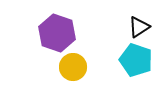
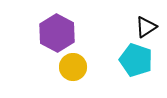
black triangle: moved 7 px right
purple hexagon: rotated 9 degrees clockwise
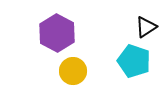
cyan pentagon: moved 2 px left, 1 px down
yellow circle: moved 4 px down
